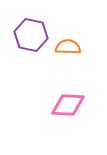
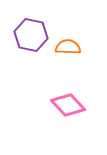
pink diamond: rotated 44 degrees clockwise
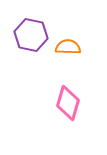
pink diamond: moved 2 px up; rotated 60 degrees clockwise
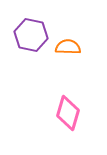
pink diamond: moved 10 px down
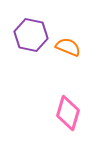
orange semicircle: rotated 20 degrees clockwise
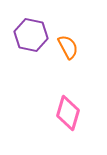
orange semicircle: rotated 40 degrees clockwise
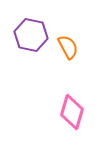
pink diamond: moved 4 px right, 1 px up
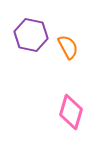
pink diamond: moved 1 px left
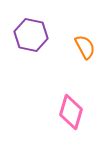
orange semicircle: moved 17 px right
